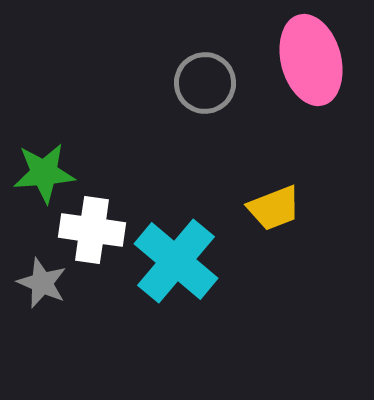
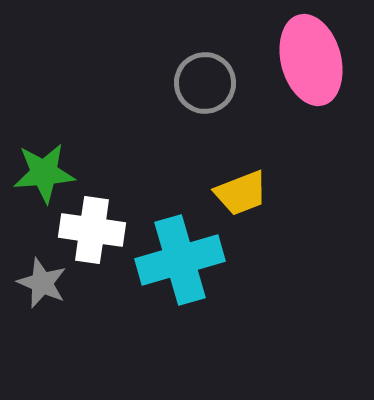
yellow trapezoid: moved 33 px left, 15 px up
cyan cross: moved 4 px right, 1 px up; rotated 34 degrees clockwise
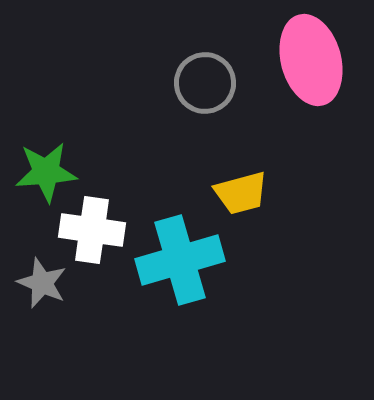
green star: moved 2 px right, 1 px up
yellow trapezoid: rotated 6 degrees clockwise
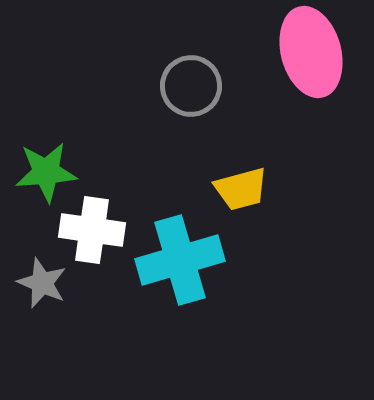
pink ellipse: moved 8 px up
gray circle: moved 14 px left, 3 px down
yellow trapezoid: moved 4 px up
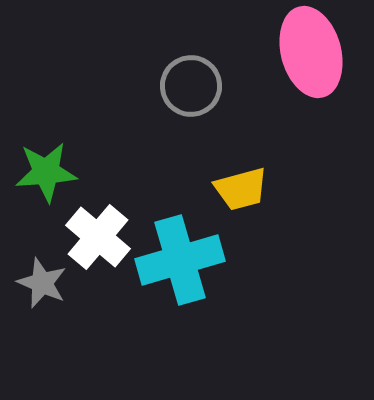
white cross: moved 6 px right, 7 px down; rotated 32 degrees clockwise
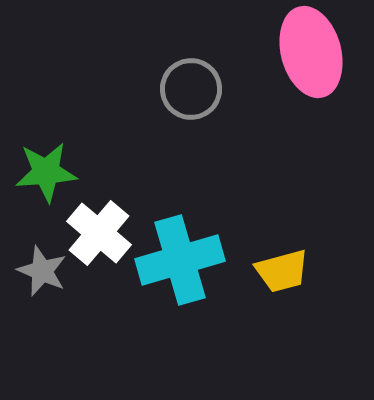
gray circle: moved 3 px down
yellow trapezoid: moved 41 px right, 82 px down
white cross: moved 1 px right, 4 px up
gray star: moved 12 px up
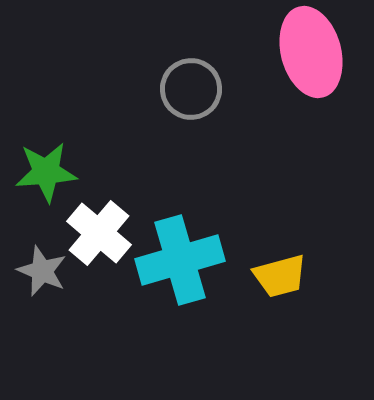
yellow trapezoid: moved 2 px left, 5 px down
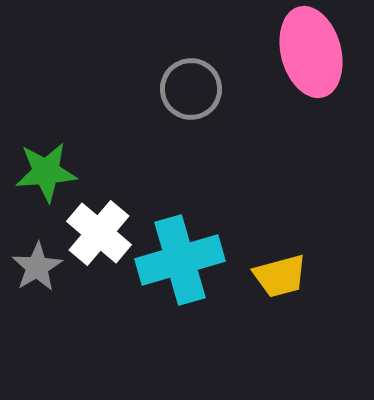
gray star: moved 5 px left, 4 px up; rotated 18 degrees clockwise
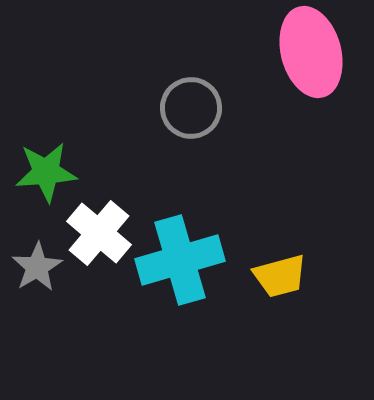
gray circle: moved 19 px down
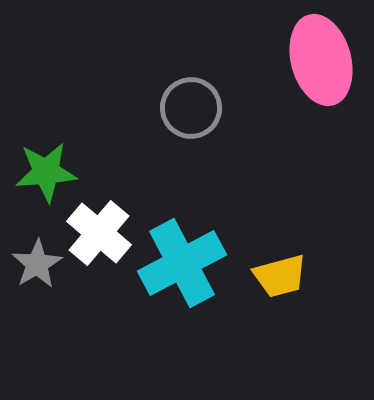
pink ellipse: moved 10 px right, 8 px down
cyan cross: moved 2 px right, 3 px down; rotated 12 degrees counterclockwise
gray star: moved 3 px up
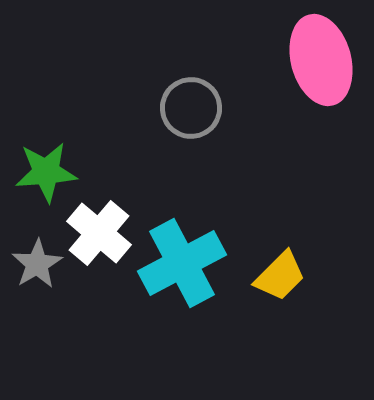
yellow trapezoid: rotated 30 degrees counterclockwise
